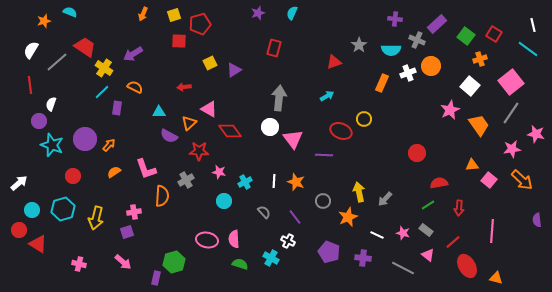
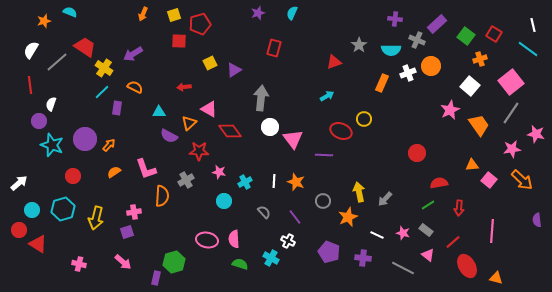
gray arrow at (279, 98): moved 18 px left
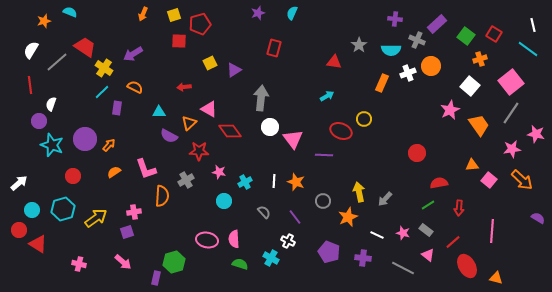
red triangle at (334, 62): rotated 28 degrees clockwise
yellow arrow at (96, 218): rotated 140 degrees counterclockwise
purple semicircle at (537, 220): moved 1 px right, 2 px up; rotated 128 degrees clockwise
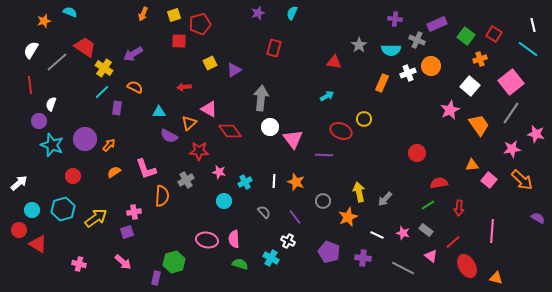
purple rectangle at (437, 24): rotated 18 degrees clockwise
pink triangle at (428, 255): moved 3 px right, 1 px down
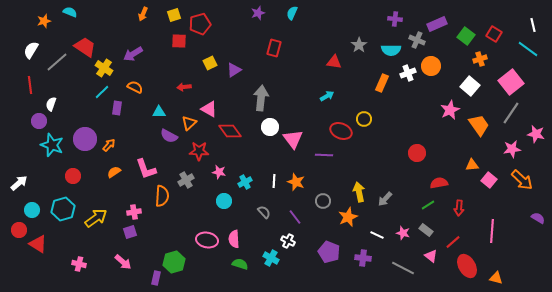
purple square at (127, 232): moved 3 px right
